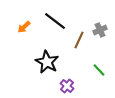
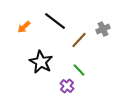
gray cross: moved 3 px right, 1 px up
brown line: rotated 18 degrees clockwise
black star: moved 6 px left
green line: moved 20 px left
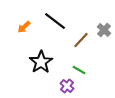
gray cross: moved 1 px right, 1 px down; rotated 24 degrees counterclockwise
brown line: moved 2 px right
black star: rotated 10 degrees clockwise
green line: rotated 16 degrees counterclockwise
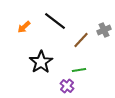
gray cross: rotated 24 degrees clockwise
green line: rotated 40 degrees counterclockwise
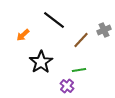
black line: moved 1 px left, 1 px up
orange arrow: moved 1 px left, 8 px down
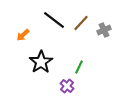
brown line: moved 17 px up
green line: moved 3 px up; rotated 56 degrees counterclockwise
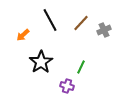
black line: moved 4 px left; rotated 25 degrees clockwise
green line: moved 2 px right
purple cross: rotated 24 degrees counterclockwise
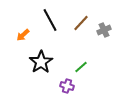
green line: rotated 24 degrees clockwise
